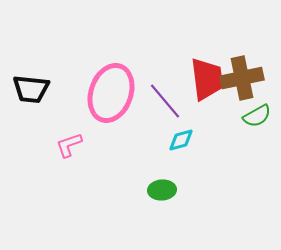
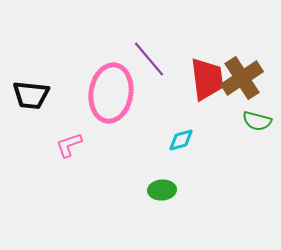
brown cross: rotated 21 degrees counterclockwise
black trapezoid: moved 6 px down
pink ellipse: rotated 10 degrees counterclockwise
purple line: moved 16 px left, 42 px up
green semicircle: moved 5 px down; rotated 44 degrees clockwise
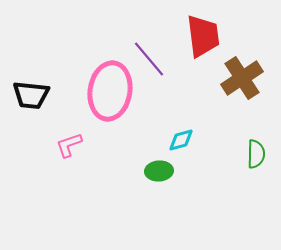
red trapezoid: moved 4 px left, 43 px up
pink ellipse: moved 1 px left, 2 px up
green semicircle: moved 1 px left, 33 px down; rotated 104 degrees counterclockwise
green ellipse: moved 3 px left, 19 px up
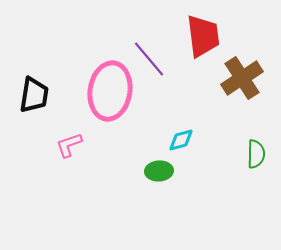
black trapezoid: moved 3 px right; rotated 87 degrees counterclockwise
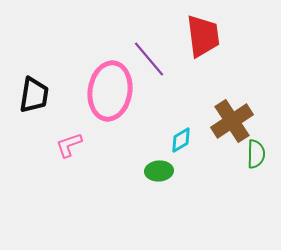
brown cross: moved 10 px left, 43 px down
cyan diamond: rotated 16 degrees counterclockwise
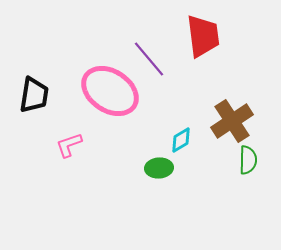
pink ellipse: rotated 66 degrees counterclockwise
green semicircle: moved 8 px left, 6 px down
green ellipse: moved 3 px up
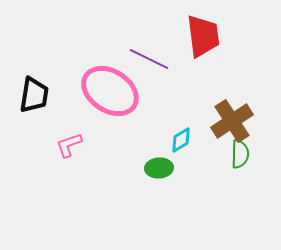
purple line: rotated 24 degrees counterclockwise
green semicircle: moved 8 px left, 6 px up
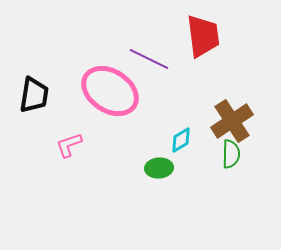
green semicircle: moved 9 px left
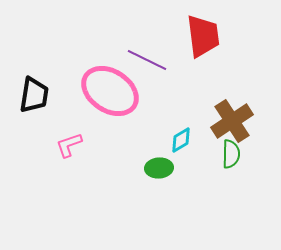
purple line: moved 2 px left, 1 px down
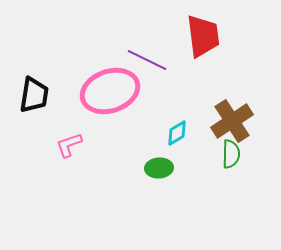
pink ellipse: rotated 52 degrees counterclockwise
cyan diamond: moved 4 px left, 7 px up
